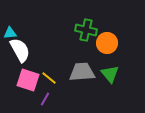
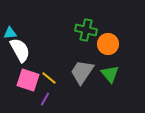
orange circle: moved 1 px right, 1 px down
gray trapezoid: rotated 52 degrees counterclockwise
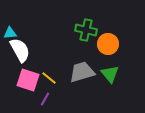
gray trapezoid: rotated 40 degrees clockwise
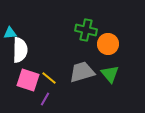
white semicircle: rotated 30 degrees clockwise
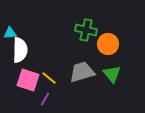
green triangle: moved 2 px right
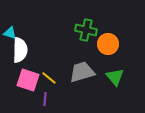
cyan triangle: rotated 24 degrees clockwise
green triangle: moved 3 px right, 3 px down
purple line: rotated 24 degrees counterclockwise
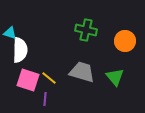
orange circle: moved 17 px right, 3 px up
gray trapezoid: rotated 32 degrees clockwise
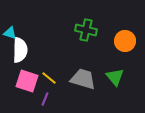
gray trapezoid: moved 1 px right, 7 px down
pink square: moved 1 px left, 1 px down
purple line: rotated 16 degrees clockwise
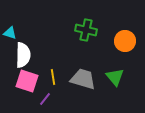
white semicircle: moved 3 px right, 5 px down
yellow line: moved 4 px right, 1 px up; rotated 42 degrees clockwise
purple line: rotated 16 degrees clockwise
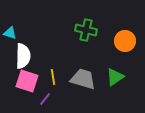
white semicircle: moved 1 px down
green triangle: rotated 36 degrees clockwise
